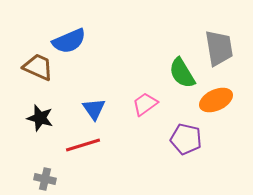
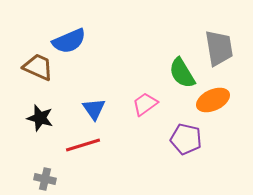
orange ellipse: moved 3 px left
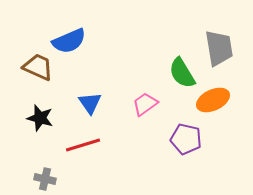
blue triangle: moved 4 px left, 6 px up
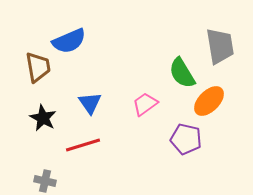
gray trapezoid: moved 1 px right, 2 px up
brown trapezoid: rotated 56 degrees clockwise
orange ellipse: moved 4 px left, 1 px down; rotated 20 degrees counterclockwise
black star: moved 3 px right; rotated 12 degrees clockwise
gray cross: moved 2 px down
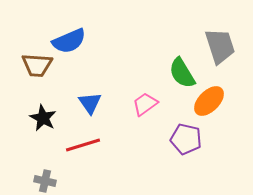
gray trapezoid: rotated 9 degrees counterclockwise
brown trapezoid: moved 1 px left, 2 px up; rotated 104 degrees clockwise
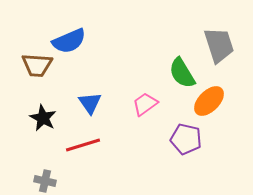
gray trapezoid: moved 1 px left, 1 px up
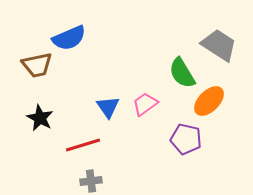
blue semicircle: moved 3 px up
gray trapezoid: rotated 39 degrees counterclockwise
brown trapezoid: rotated 16 degrees counterclockwise
blue triangle: moved 18 px right, 4 px down
black star: moved 3 px left
gray cross: moved 46 px right; rotated 20 degrees counterclockwise
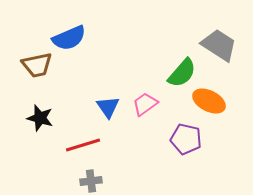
green semicircle: rotated 108 degrees counterclockwise
orange ellipse: rotated 72 degrees clockwise
black star: rotated 12 degrees counterclockwise
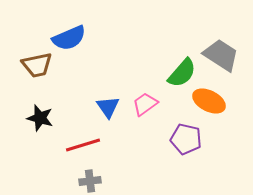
gray trapezoid: moved 2 px right, 10 px down
gray cross: moved 1 px left
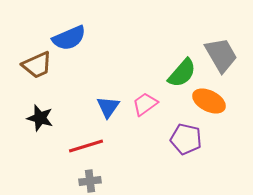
gray trapezoid: rotated 27 degrees clockwise
brown trapezoid: rotated 12 degrees counterclockwise
blue triangle: rotated 10 degrees clockwise
red line: moved 3 px right, 1 px down
